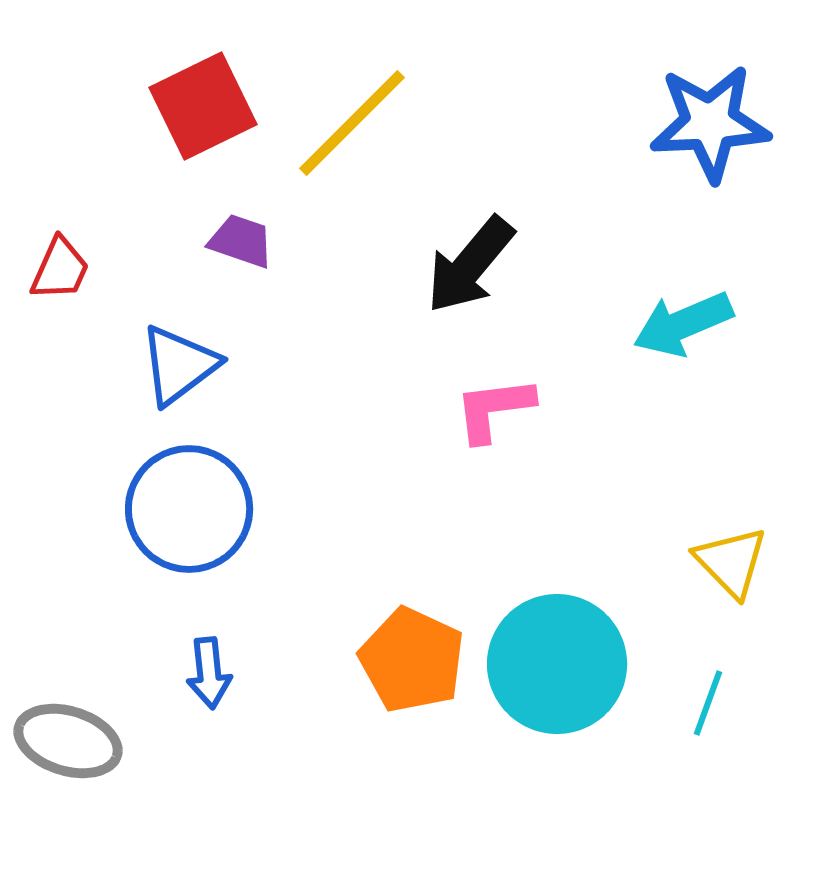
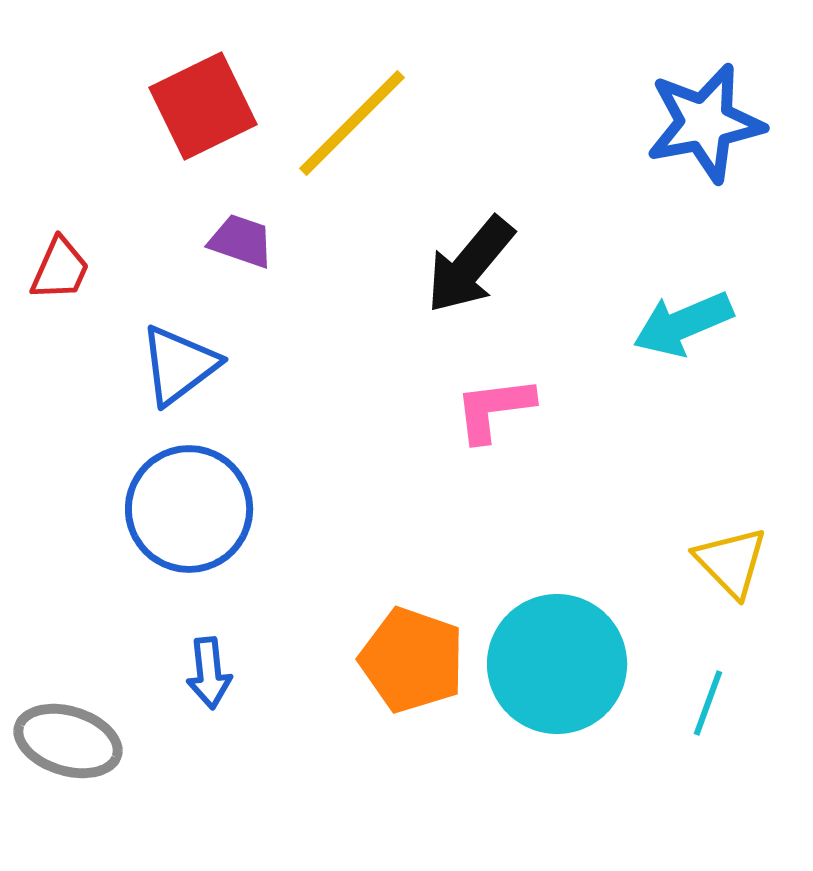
blue star: moved 5 px left; rotated 8 degrees counterclockwise
orange pentagon: rotated 6 degrees counterclockwise
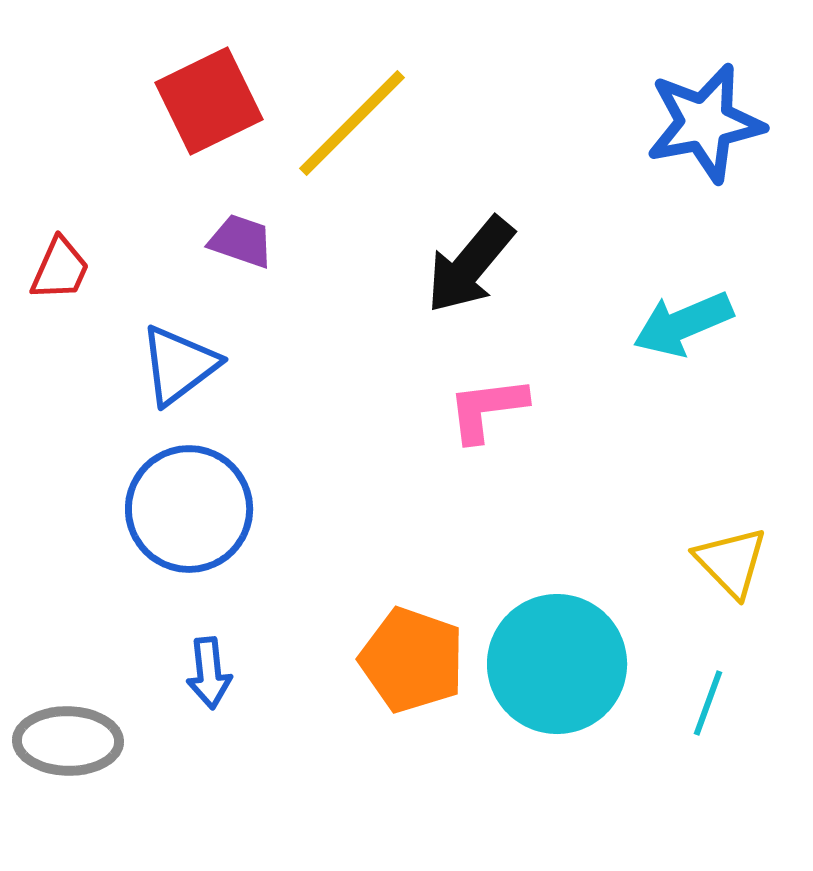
red square: moved 6 px right, 5 px up
pink L-shape: moved 7 px left
gray ellipse: rotated 16 degrees counterclockwise
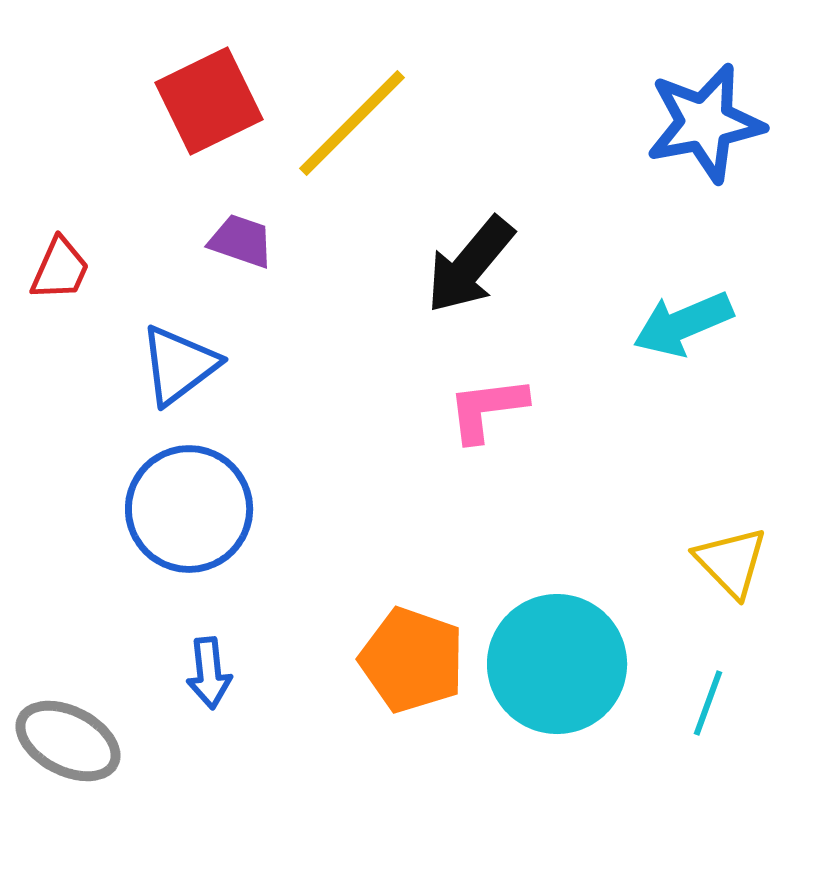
gray ellipse: rotated 26 degrees clockwise
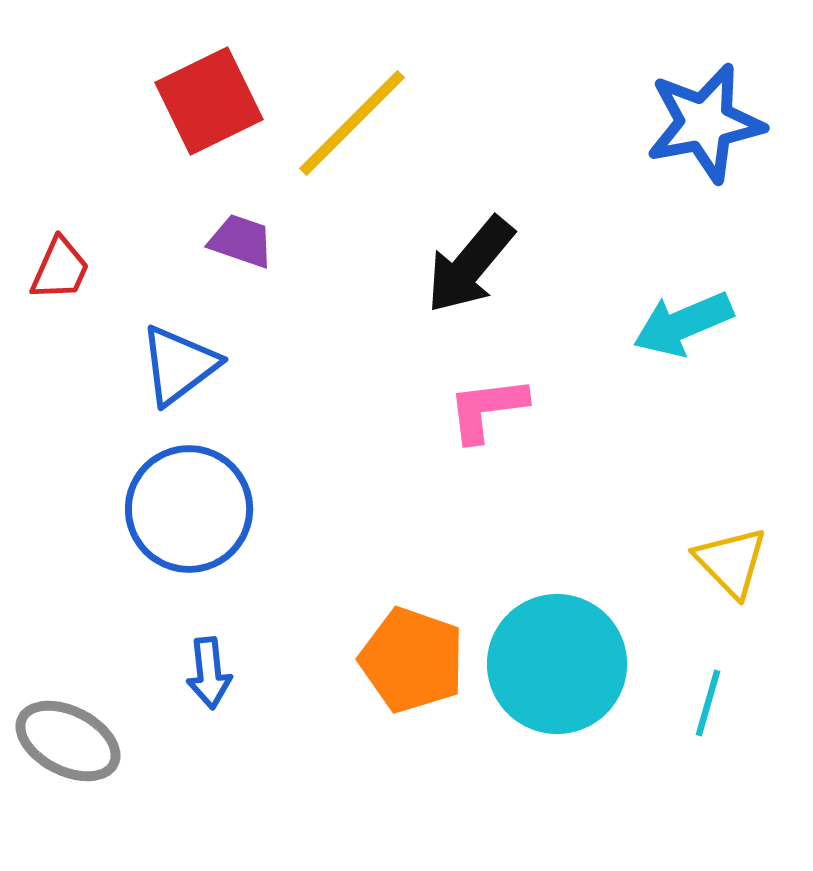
cyan line: rotated 4 degrees counterclockwise
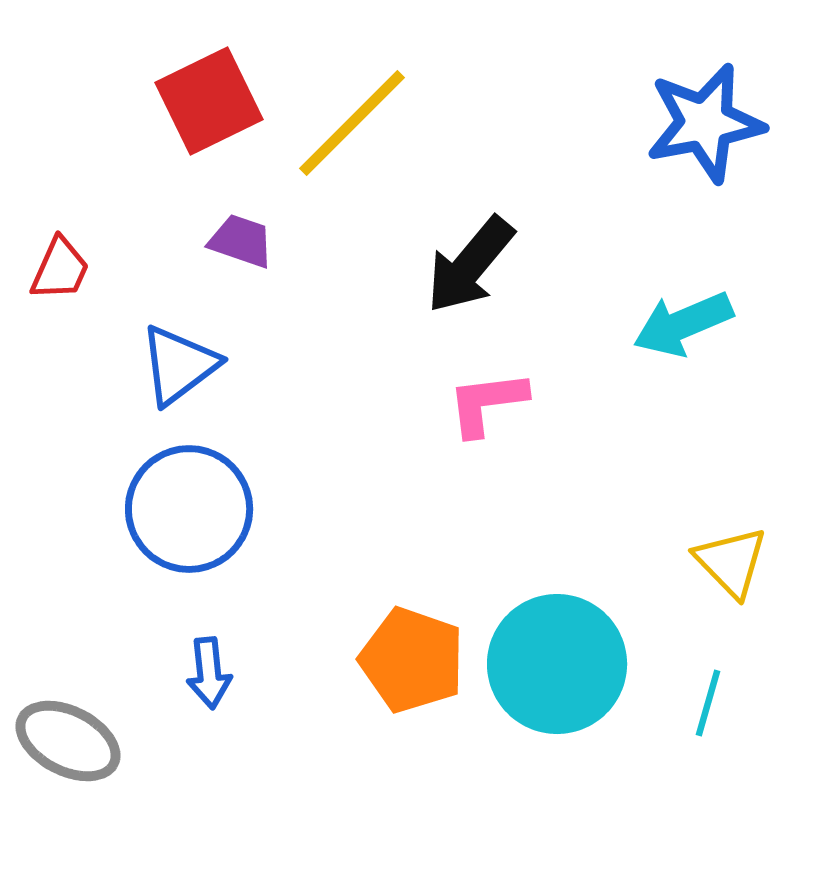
pink L-shape: moved 6 px up
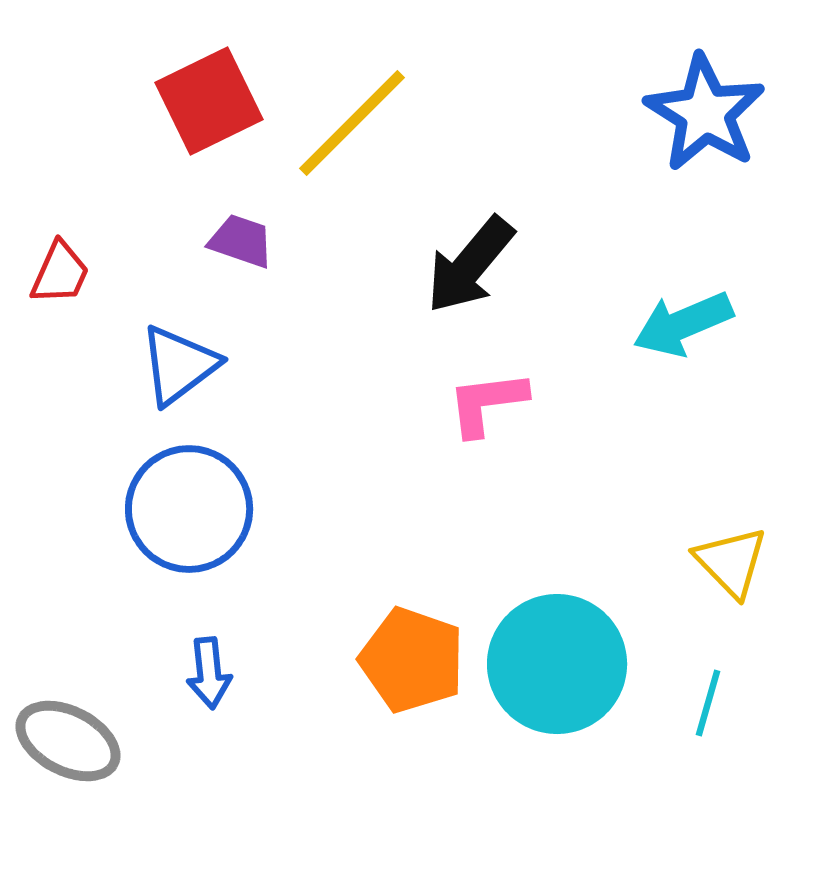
blue star: moved 10 px up; rotated 29 degrees counterclockwise
red trapezoid: moved 4 px down
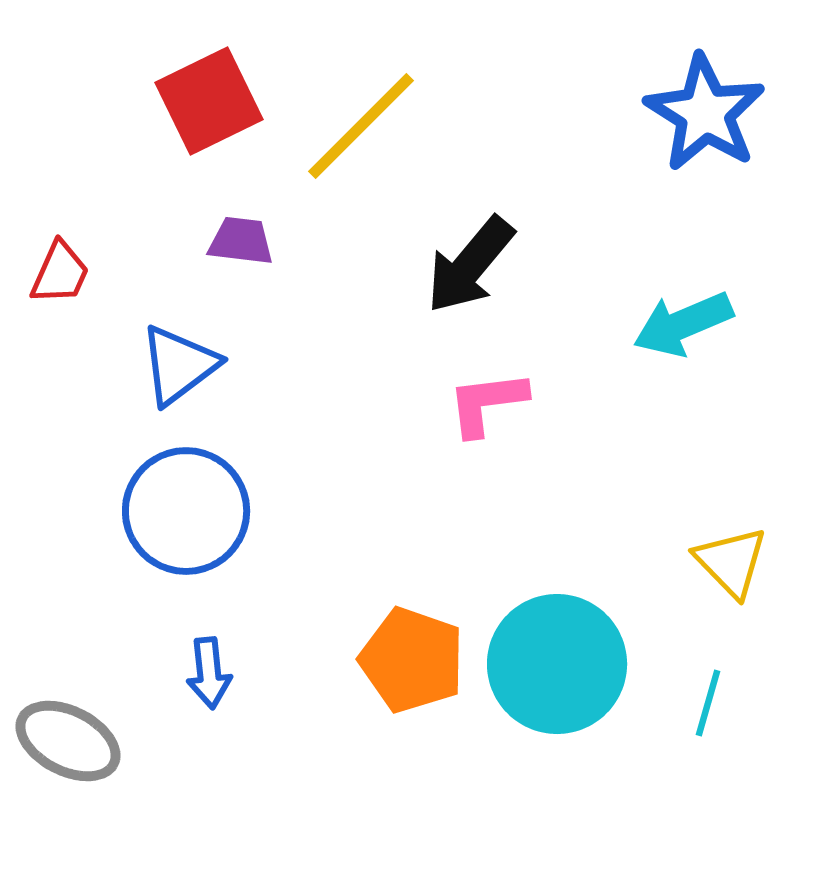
yellow line: moved 9 px right, 3 px down
purple trapezoid: rotated 12 degrees counterclockwise
blue circle: moved 3 px left, 2 px down
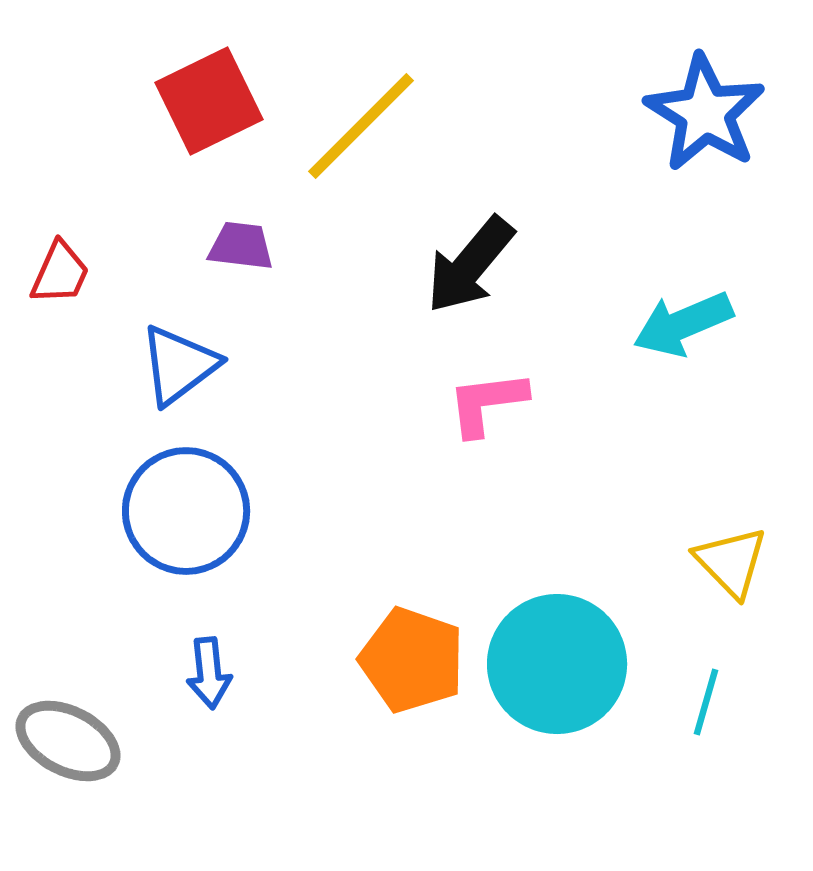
purple trapezoid: moved 5 px down
cyan line: moved 2 px left, 1 px up
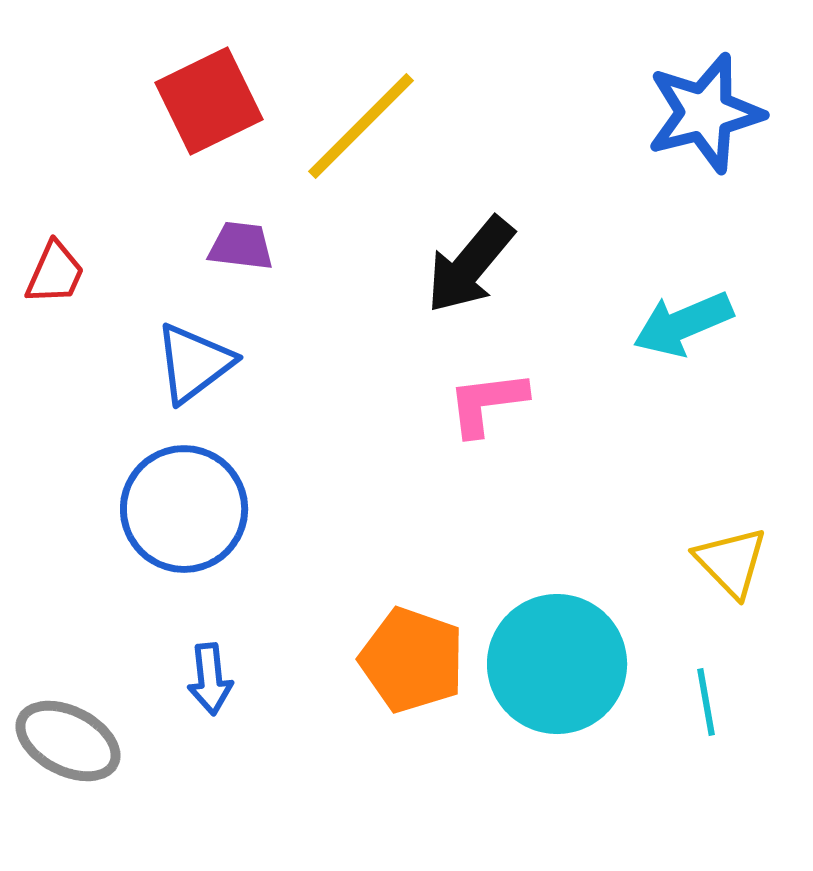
blue star: rotated 26 degrees clockwise
red trapezoid: moved 5 px left
blue triangle: moved 15 px right, 2 px up
blue circle: moved 2 px left, 2 px up
blue arrow: moved 1 px right, 6 px down
cyan line: rotated 26 degrees counterclockwise
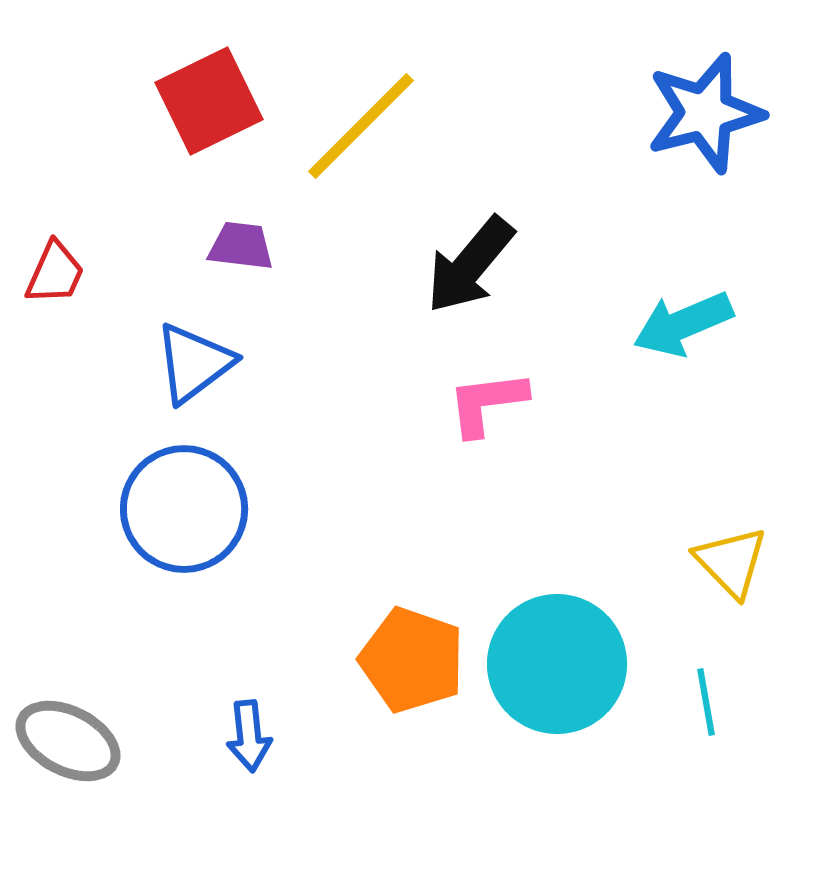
blue arrow: moved 39 px right, 57 px down
